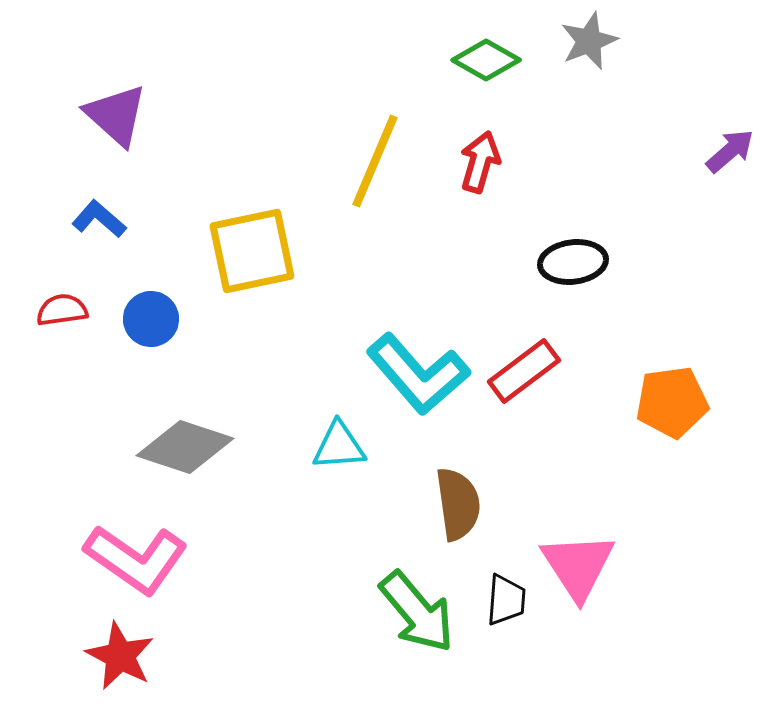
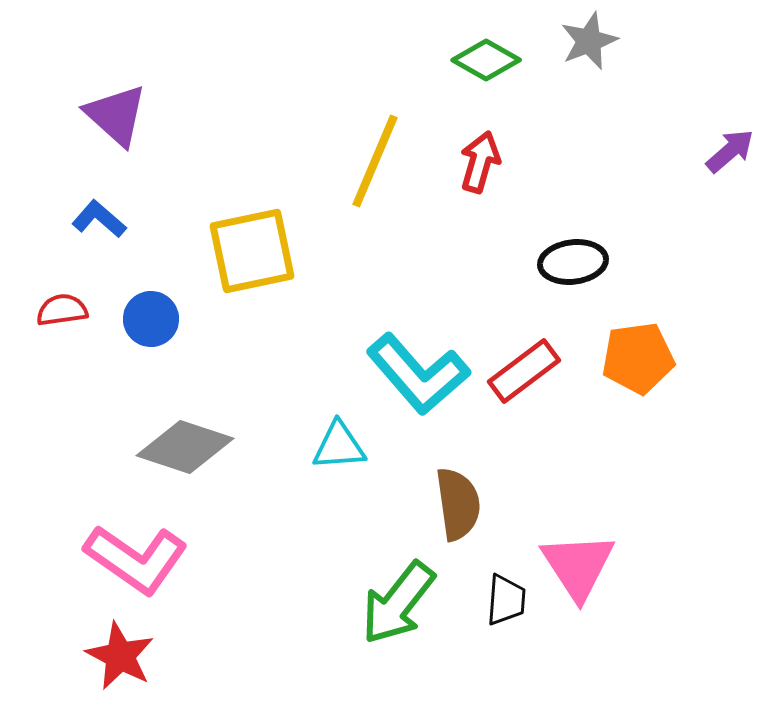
orange pentagon: moved 34 px left, 44 px up
green arrow: moved 19 px left, 9 px up; rotated 78 degrees clockwise
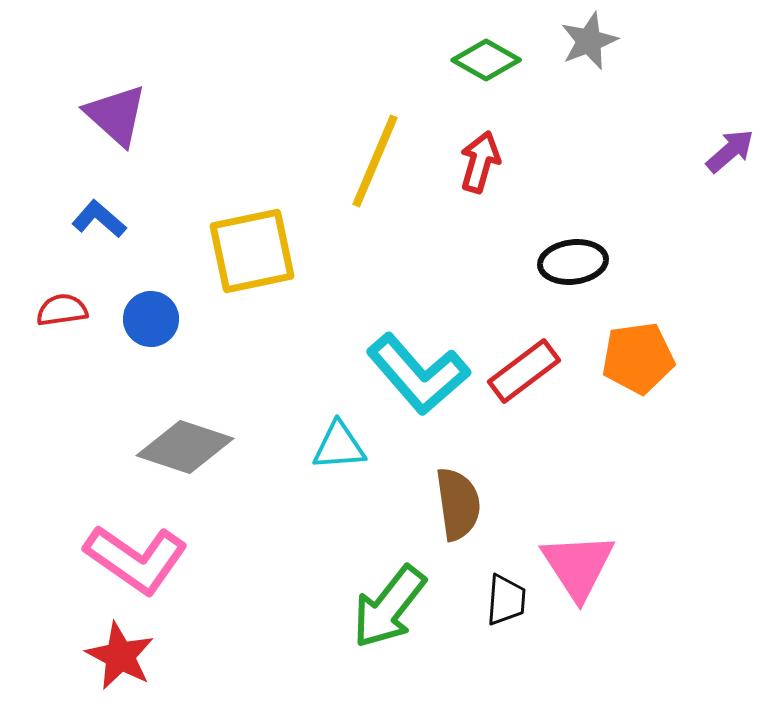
green arrow: moved 9 px left, 4 px down
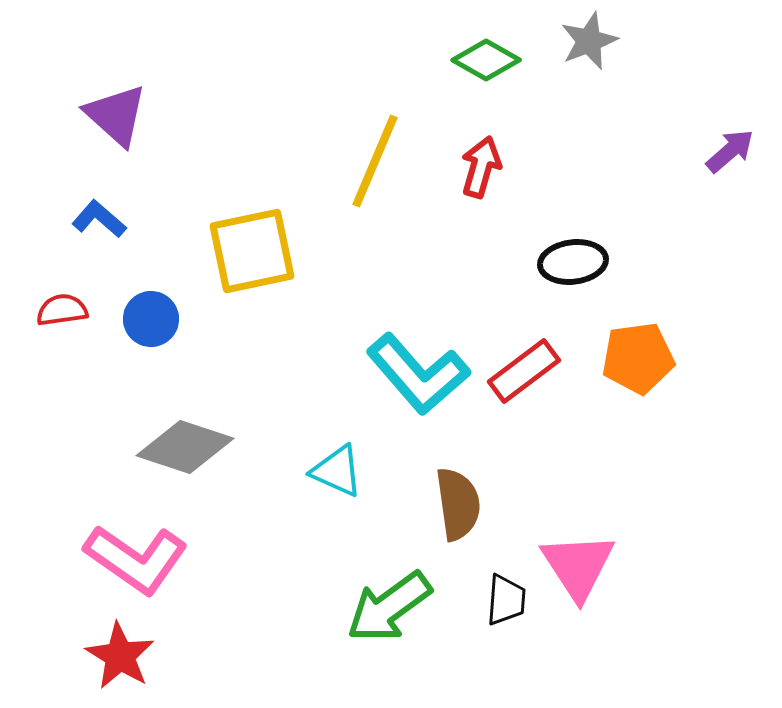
red arrow: moved 1 px right, 5 px down
cyan triangle: moved 2 px left, 25 px down; rotated 28 degrees clockwise
green arrow: rotated 16 degrees clockwise
red star: rotated 4 degrees clockwise
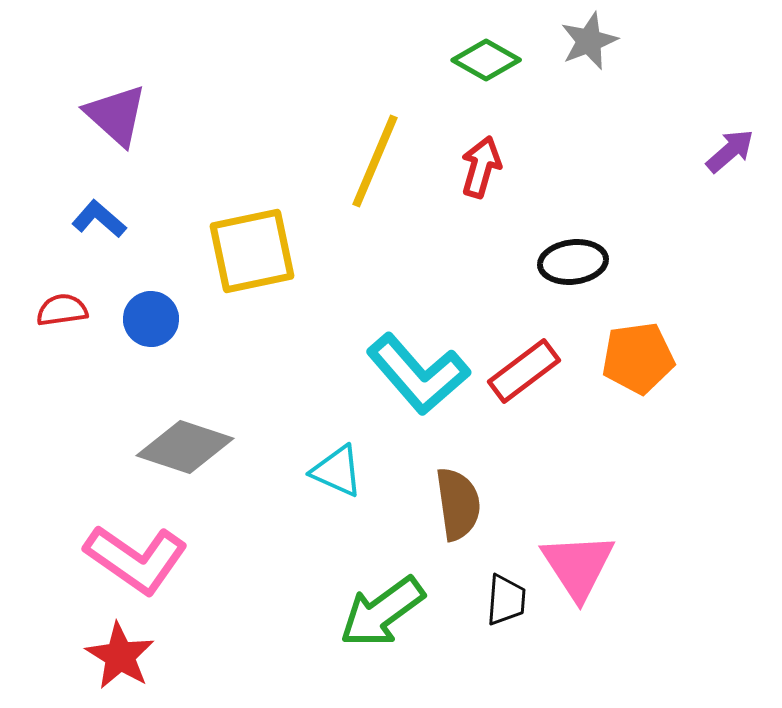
green arrow: moved 7 px left, 5 px down
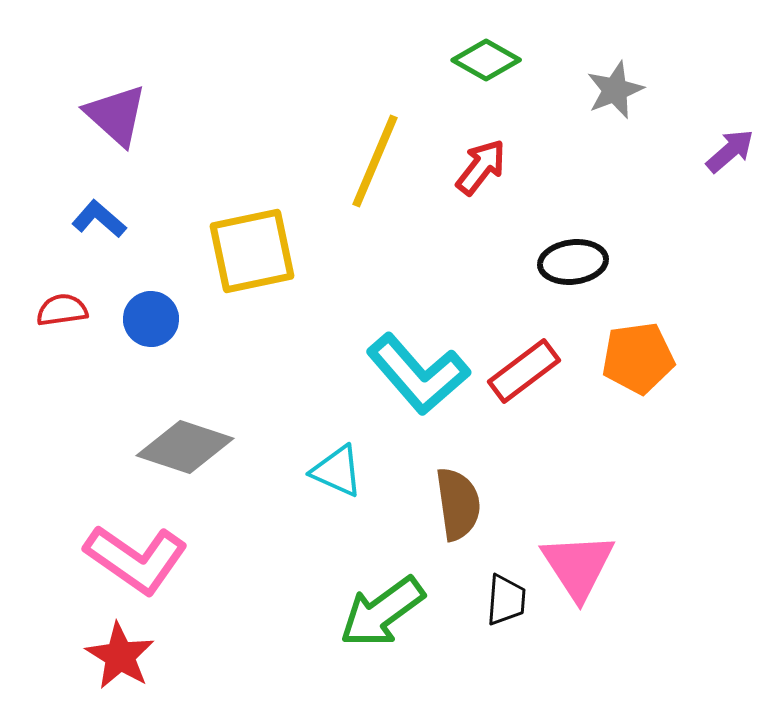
gray star: moved 26 px right, 49 px down
red arrow: rotated 22 degrees clockwise
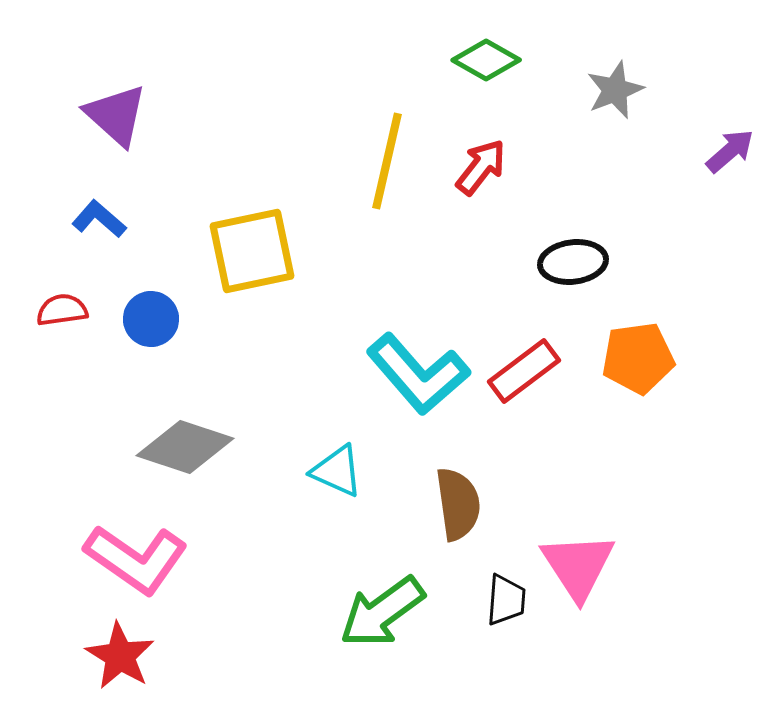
yellow line: moved 12 px right; rotated 10 degrees counterclockwise
